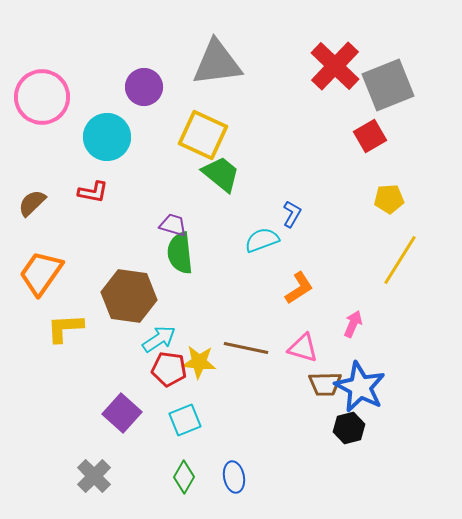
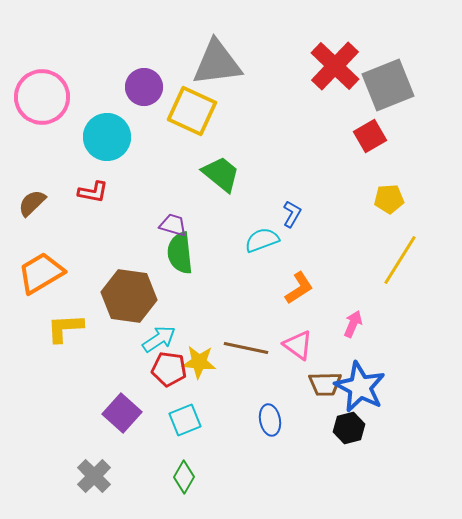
yellow square: moved 11 px left, 24 px up
orange trapezoid: rotated 24 degrees clockwise
pink triangle: moved 5 px left, 3 px up; rotated 20 degrees clockwise
blue ellipse: moved 36 px right, 57 px up
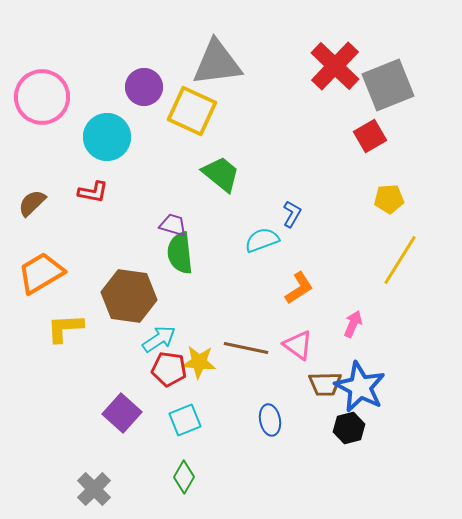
gray cross: moved 13 px down
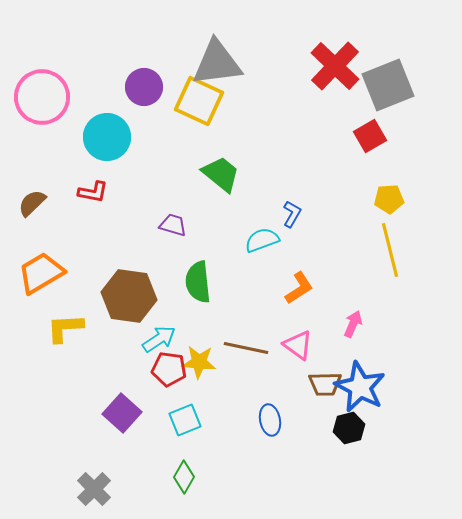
yellow square: moved 7 px right, 10 px up
green semicircle: moved 18 px right, 29 px down
yellow line: moved 10 px left, 10 px up; rotated 46 degrees counterclockwise
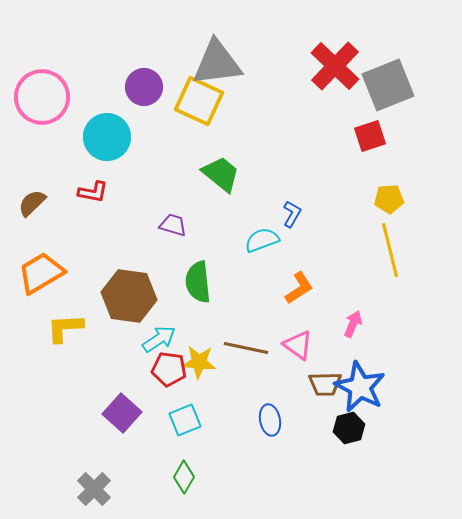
red square: rotated 12 degrees clockwise
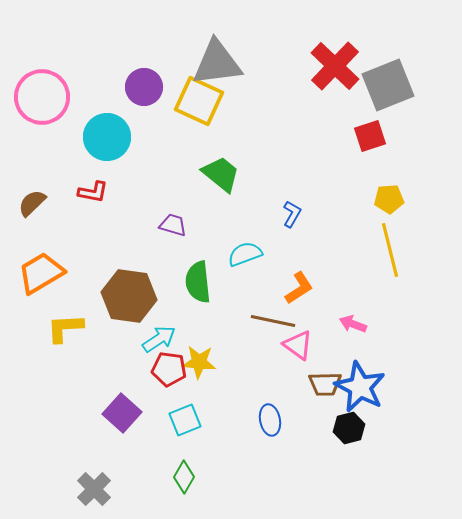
cyan semicircle: moved 17 px left, 14 px down
pink arrow: rotated 92 degrees counterclockwise
brown line: moved 27 px right, 27 px up
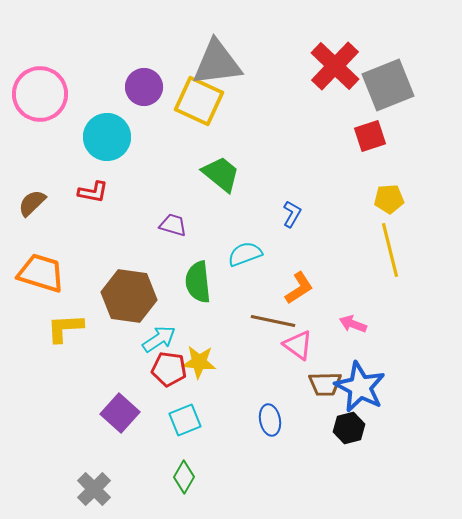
pink circle: moved 2 px left, 3 px up
orange trapezoid: rotated 48 degrees clockwise
purple square: moved 2 px left
